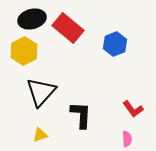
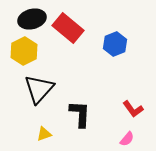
black triangle: moved 2 px left, 3 px up
black L-shape: moved 1 px left, 1 px up
yellow triangle: moved 4 px right, 1 px up
pink semicircle: rotated 42 degrees clockwise
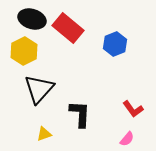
black ellipse: rotated 32 degrees clockwise
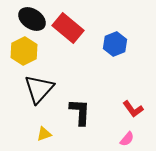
black ellipse: rotated 16 degrees clockwise
black L-shape: moved 2 px up
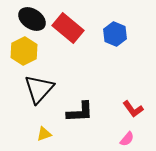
blue hexagon: moved 10 px up; rotated 15 degrees counterclockwise
black L-shape: rotated 84 degrees clockwise
